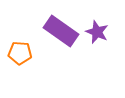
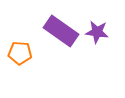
purple star: rotated 15 degrees counterclockwise
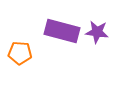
purple rectangle: moved 1 px right; rotated 20 degrees counterclockwise
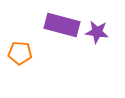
purple rectangle: moved 6 px up
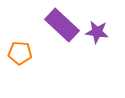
purple rectangle: rotated 28 degrees clockwise
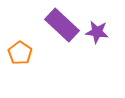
orange pentagon: rotated 30 degrees clockwise
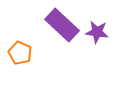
orange pentagon: rotated 10 degrees counterclockwise
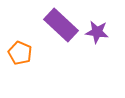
purple rectangle: moved 1 px left
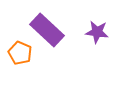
purple rectangle: moved 14 px left, 5 px down
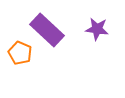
purple star: moved 3 px up
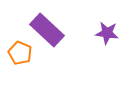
purple star: moved 10 px right, 4 px down
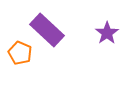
purple star: rotated 30 degrees clockwise
